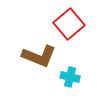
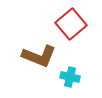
red square: moved 2 px right
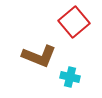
red square: moved 3 px right, 2 px up
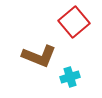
cyan cross: rotated 30 degrees counterclockwise
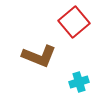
cyan cross: moved 9 px right, 5 px down
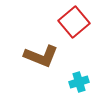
brown L-shape: moved 2 px right
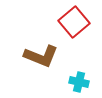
cyan cross: rotated 30 degrees clockwise
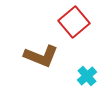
cyan cross: moved 8 px right, 6 px up; rotated 36 degrees clockwise
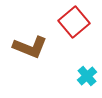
brown L-shape: moved 11 px left, 9 px up
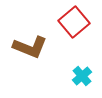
cyan cross: moved 5 px left
